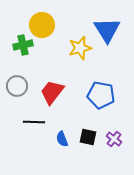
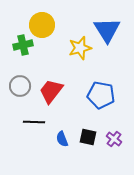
gray circle: moved 3 px right
red trapezoid: moved 1 px left, 1 px up
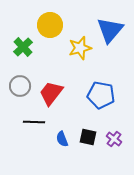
yellow circle: moved 8 px right
blue triangle: moved 3 px right; rotated 12 degrees clockwise
green cross: moved 2 px down; rotated 30 degrees counterclockwise
red trapezoid: moved 2 px down
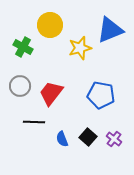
blue triangle: rotated 28 degrees clockwise
green cross: rotated 18 degrees counterclockwise
black square: rotated 30 degrees clockwise
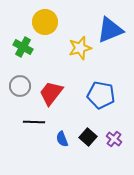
yellow circle: moved 5 px left, 3 px up
